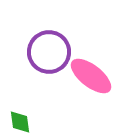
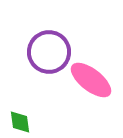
pink ellipse: moved 4 px down
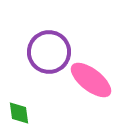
green diamond: moved 1 px left, 9 px up
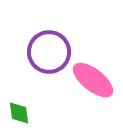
pink ellipse: moved 2 px right
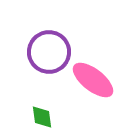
green diamond: moved 23 px right, 4 px down
